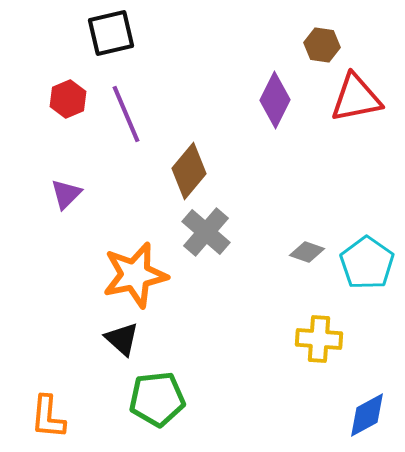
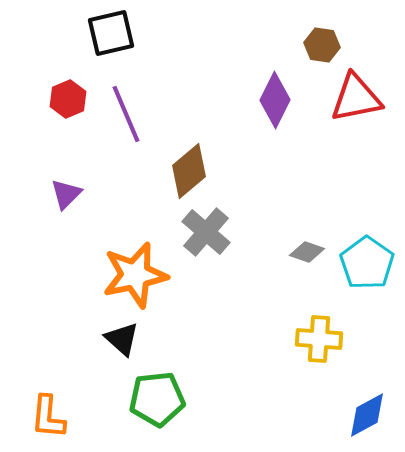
brown diamond: rotated 10 degrees clockwise
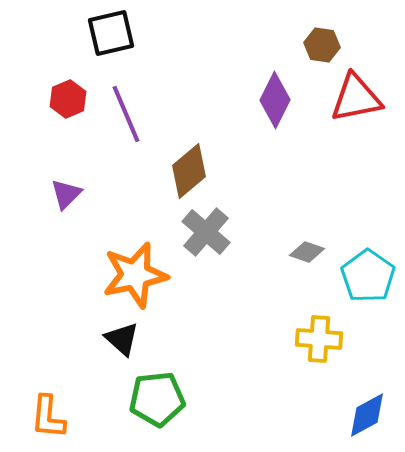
cyan pentagon: moved 1 px right, 13 px down
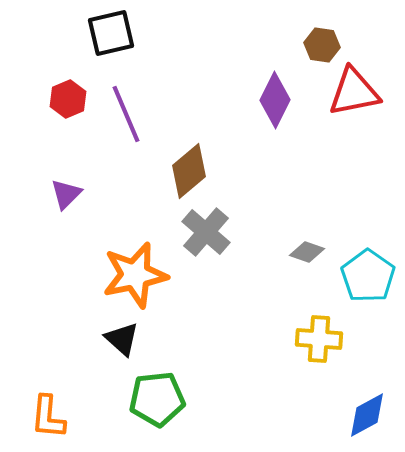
red triangle: moved 2 px left, 6 px up
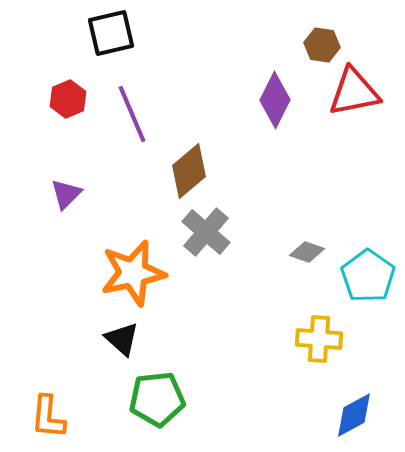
purple line: moved 6 px right
orange star: moved 2 px left, 2 px up
blue diamond: moved 13 px left
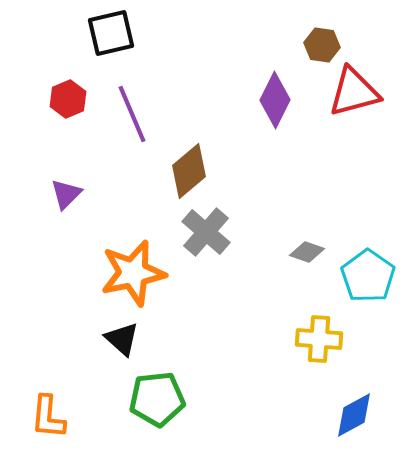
red triangle: rotated 4 degrees counterclockwise
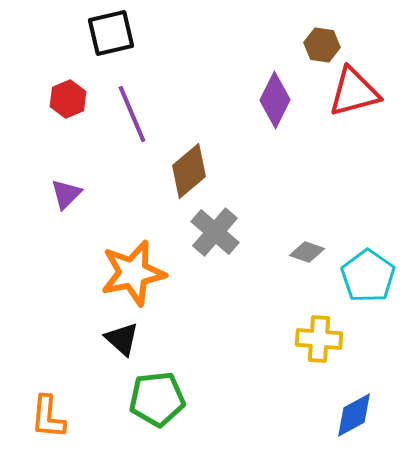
gray cross: moved 9 px right
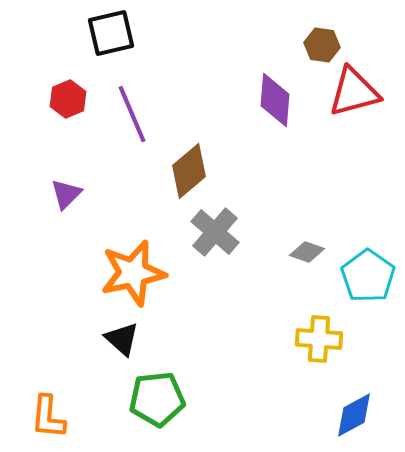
purple diamond: rotated 22 degrees counterclockwise
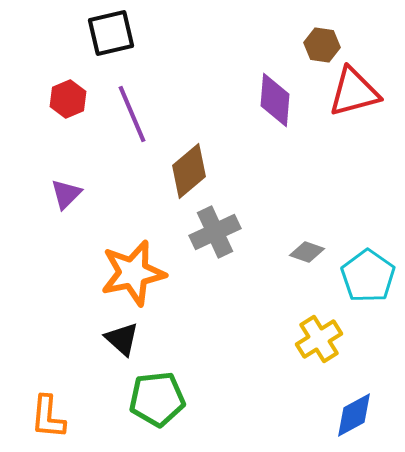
gray cross: rotated 24 degrees clockwise
yellow cross: rotated 36 degrees counterclockwise
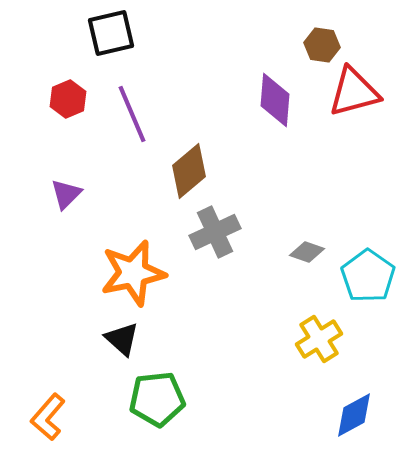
orange L-shape: rotated 36 degrees clockwise
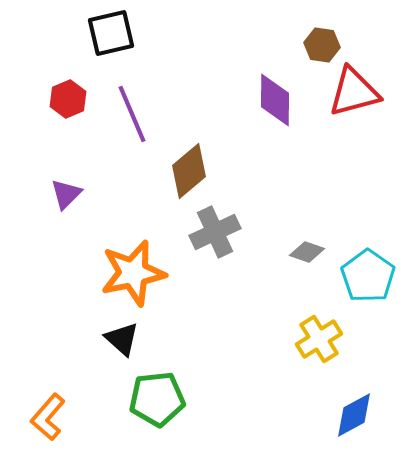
purple diamond: rotated 4 degrees counterclockwise
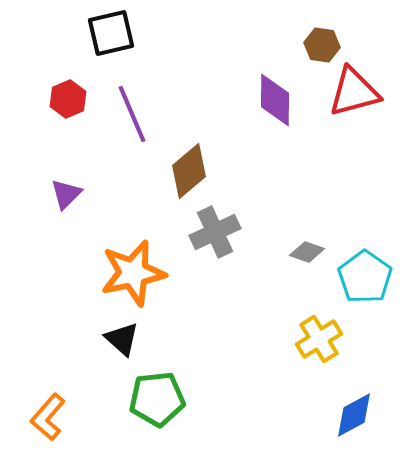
cyan pentagon: moved 3 px left, 1 px down
